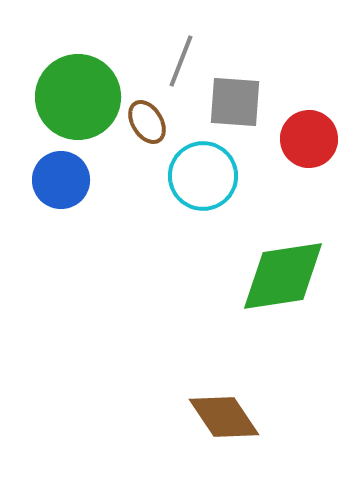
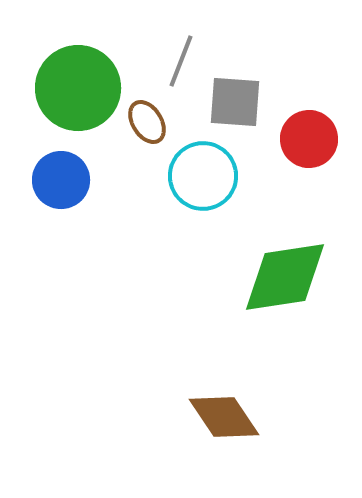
green circle: moved 9 px up
green diamond: moved 2 px right, 1 px down
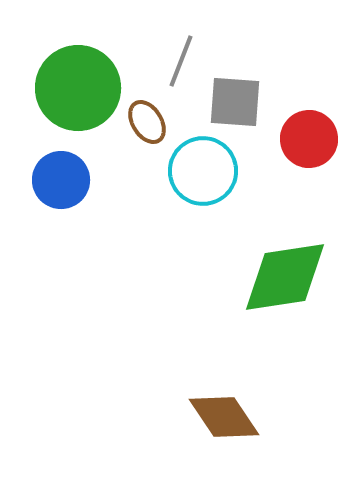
cyan circle: moved 5 px up
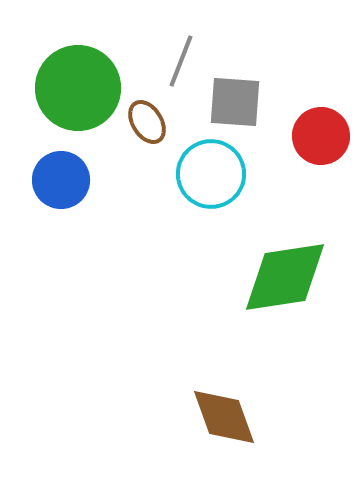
red circle: moved 12 px right, 3 px up
cyan circle: moved 8 px right, 3 px down
brown diamond: rotated 14 degrees clockwise
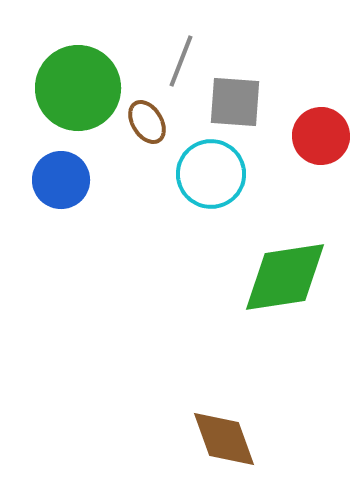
brown diamond: moved 22 px down
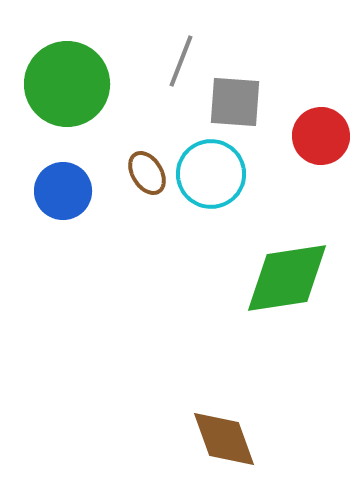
green circle: moved 11 px left, 4 px up
brown ellipse: moved 51 px down
blue circle: moved 2 px right, 11 px down
green diamond: moved 2 px right, 1 px down
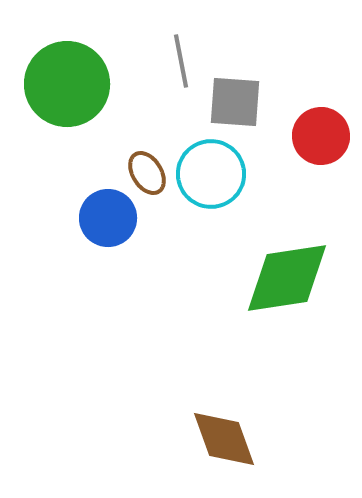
gray line: rotated 32 degrees counterclockwise
blue circle: moved 45 px right, 27 px down
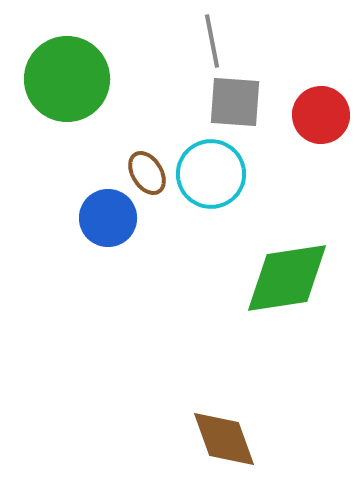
gray line: moved 31 px right, 20 px up
green circle: moved 5 px up
red circle: moved 21 px up
